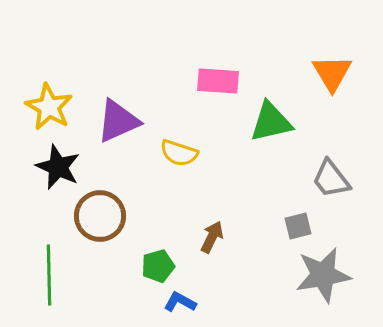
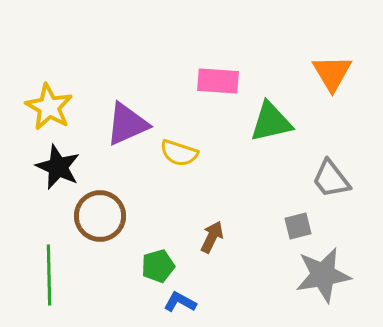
purple triangle: moved 9 px right, 3 px down
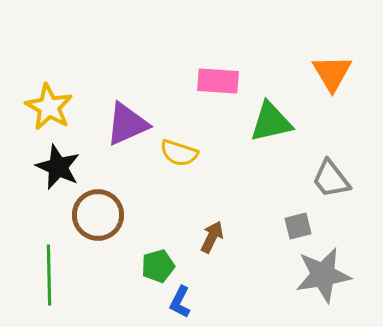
brown circle: moved 2 px left, 1 px up
blue L-shape: rotated 92 degrees counterclockwise
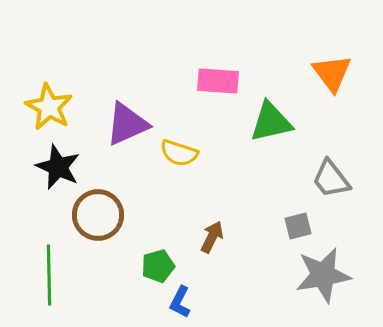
orange triangle: rotated 6 degrees counterclockwise
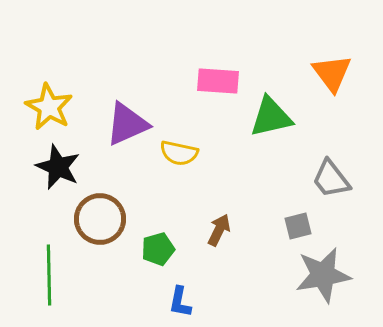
green triangle: moved 5 px up
yellow semicircle: rotated 6 degrees counterclockwise
brown circle: moved 2 px right, 4 px down
brown arrow: moved 7 px right, 7 px up
green pentagon: moved 17 px up
blue L-shape: rotated 16 degrees counterclockwise
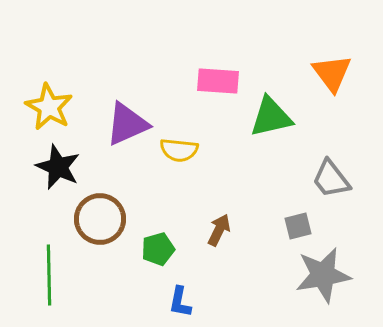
yellow semicircle: moved 3 px up; rotated 6 degrees counterclockwise
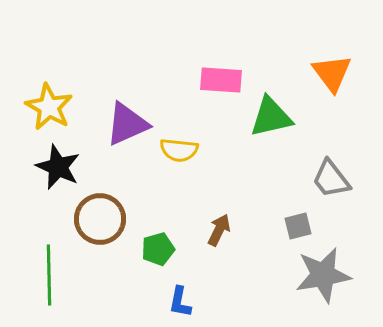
pink rectangle: moved 3 px right, 1 px up
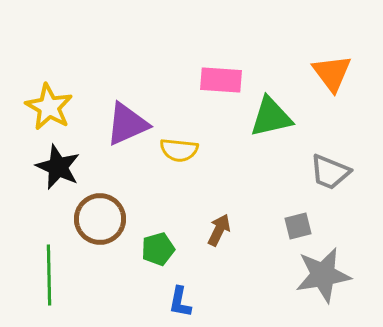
gray trapezoid: moved 1 px left, 7 px up; rotated 30 degrees counterclockwise
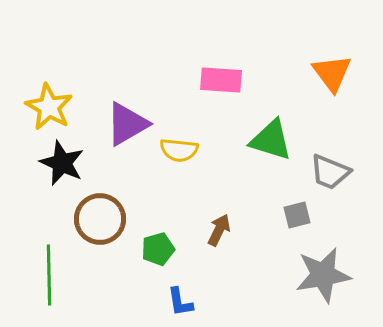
green triangle: moved 23 px down; rotated 30 degrees clockwise
purple triangle: rotated 6 degrees counterclockwise
black star: moved 4 px right, 4 px up
gray square: moved 1 px left, 11 px up
blue L-shape: rotated 20 degrees counterclockwise
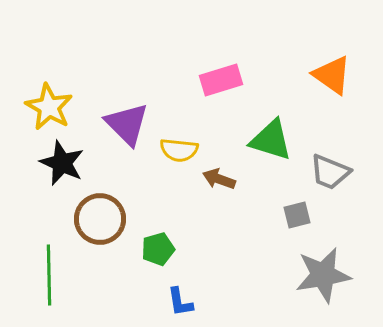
orange triangle: moved 2 px down; rotated 18 degrees counterclockwise
pink rectangle: rotated 21 degrees counterclockwise
purple triangle: rotated 45 degrees counterclockwise
brown arrow: moved 51 px up; rotated 96 degrees counterclockwise
